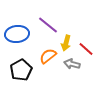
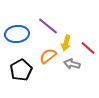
purple line: moved 1 px down
red line: moved 2 px right, 1 px up
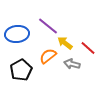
yellow arrow: moved 1 px left; rotated 112 degrees clockwise
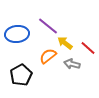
black pentagon: moved 5 px down
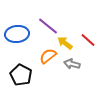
red line: moved 8 px up
black pentagon: rotated 15 degrees counterclockwise
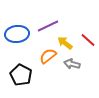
purple line: rotated 65 degrees counterclockwise
